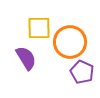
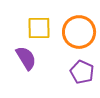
orange circle: moved 9 px right, 10 px up
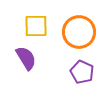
yellow square: moved 3 px left, 2 px up
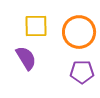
purple pentagon: rotated 25 degrees counterclockwise
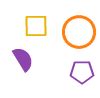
purple semicircle: moved 3 px left, 1 px down
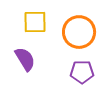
yellow square: moved 1 px left, 4 px up
purple semicircle: moved 2 px right
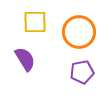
purple pentagon: rotated 10 degrees counterclockwise
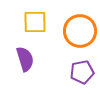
orange circle: moved 1 px right, 1 px up
purple semicircle: rotated 15 degrees clockwise
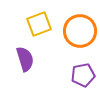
yellow square: moved 4 px right, 2 px down; rotated 20 degrees counterclockwise
purple pentagon: moved 1 px right, 3 px down
